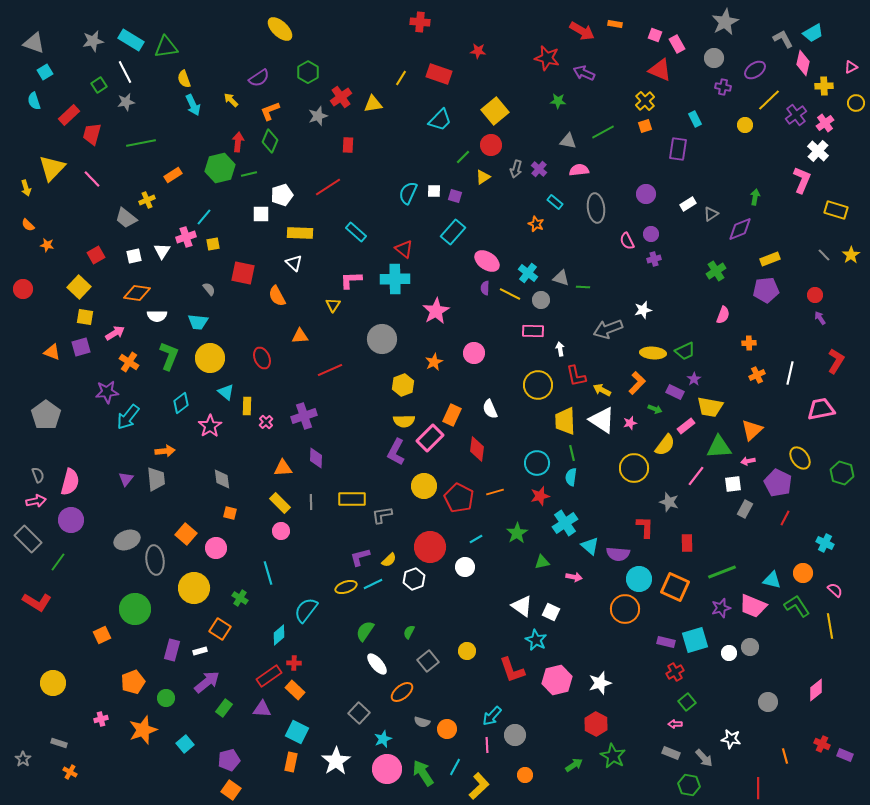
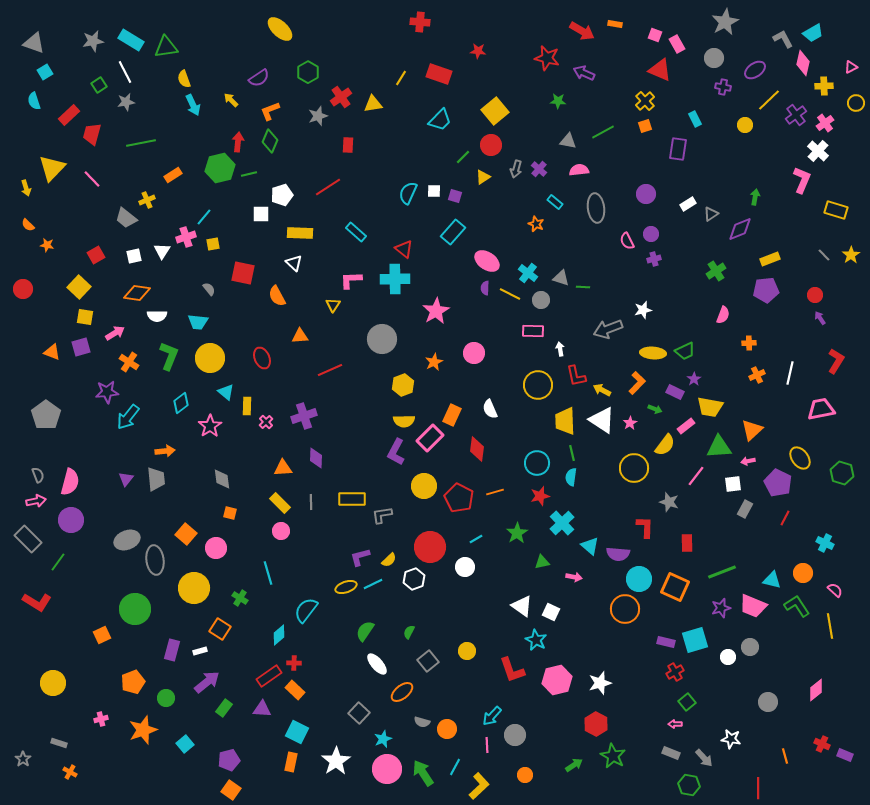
pink star at (630, 423): rotated 16 degrees counterclockwise
cyan cross at (565, 523): moved 3 px left; rotated 10 degrees counterclockwise
white circle at (729, 653): moved 1 px left, 4 px down
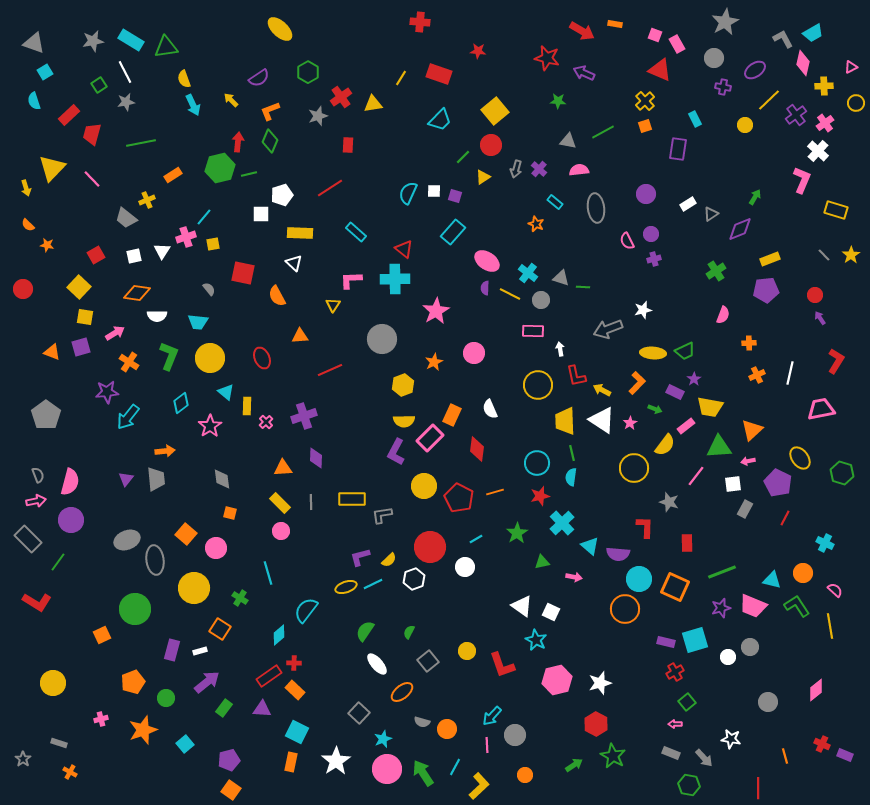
red line at (328, 187): moved 2 px right, 1 px down
green arrow at (755, 197): rotated 21 degrees clockwise
red L-shape at (512, 670): moved 10 px left, 5 px up
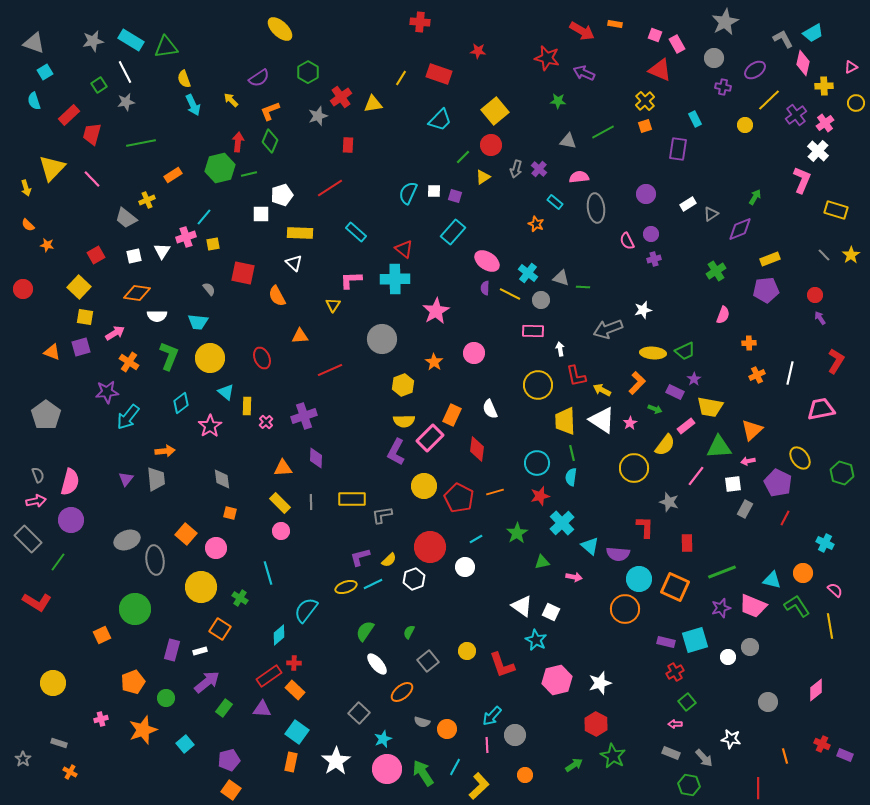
pink semicircle at (579, 170): moved 7 px down
orange star at (434, 362): rotated 12 degrees counterclockwise
yellow circle at (194, 588): moved 7 px right, 1 px up
cyan square at (297, 732): rotated 10 degrees clockwise
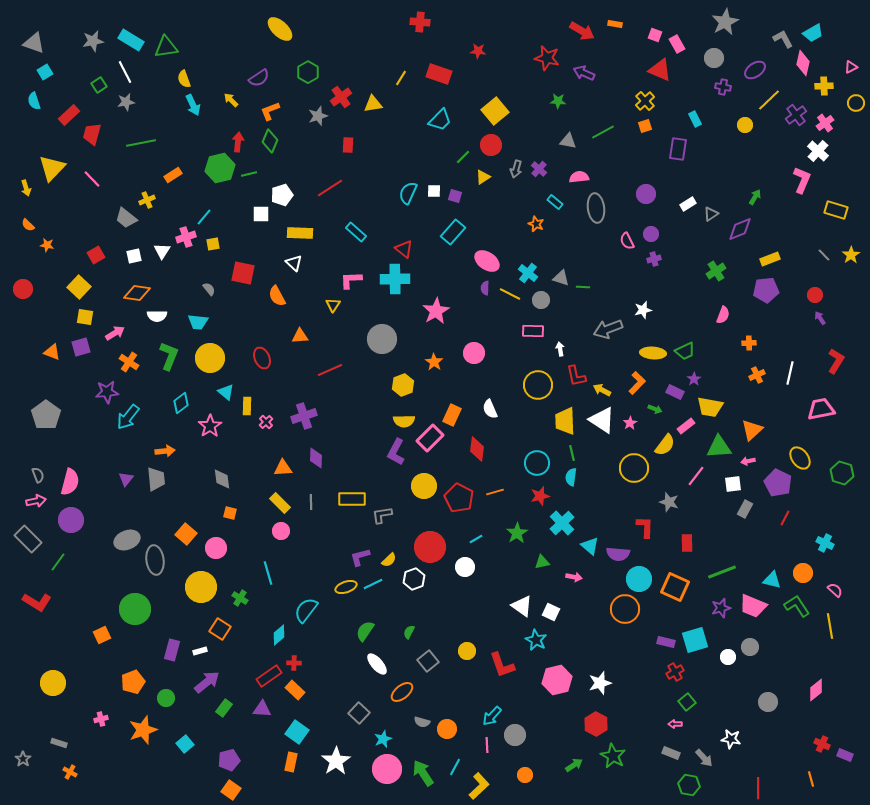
orange line at (785, 756): moved 26 px right, 23 px down
